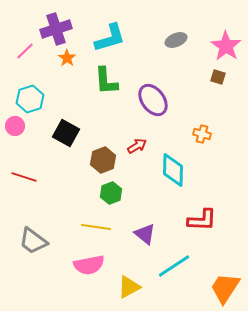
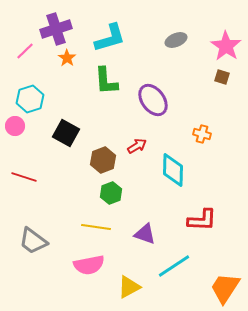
brown square: moved 4 px right
purple triangle: rotated 20 degrees counterclockwise
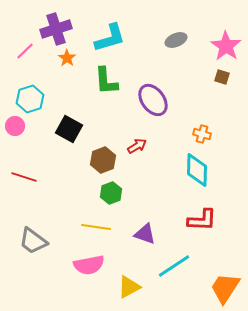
black square: moved 3 px right, 4 px up
cyan diamond: moved 24 px right
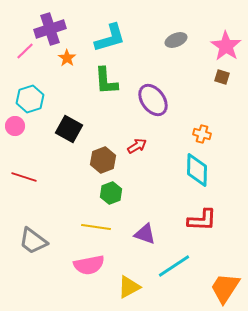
purple cross: moved 6 px left
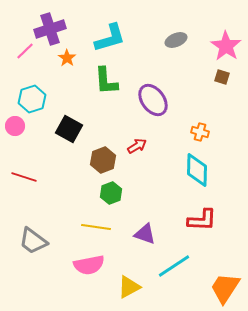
cyan hexagon: moved 2 px right
orange cross: moved 2 px left, 2 px up
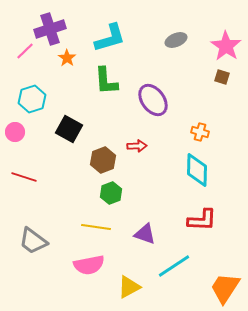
pink circle: moved 6 px down
red arrow: rotated 30 degrees clockwise
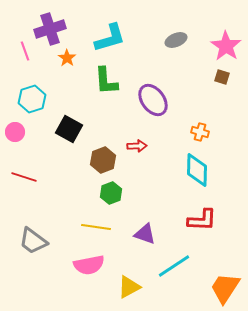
pink line: rotated 66 degrees counterclockwise
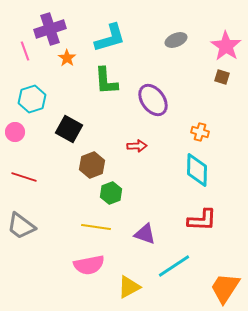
brown hexagon: moved 11 px left, 5 px down
gray trapezoid: moved 12 px left, 15 px up
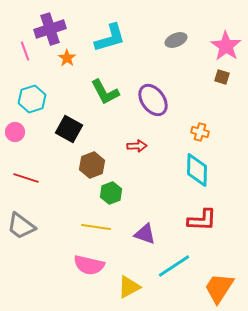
green L-shape: moved 1 px left, 11 px down; rotated 24 degrees counterclockwise
red line: moved 2 px right, 1 px down
pink semicircle: rotated 24 degrees clockwise
orange trapezoid: moved 6 px left
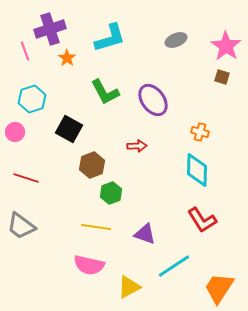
red L-shape: rotated 56 degrees clockwise
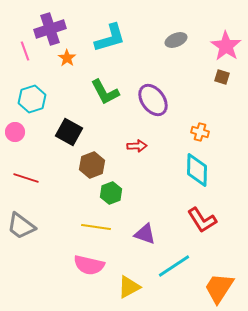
black square: moved 3 px down
